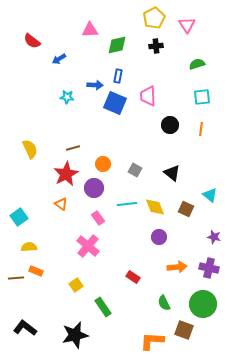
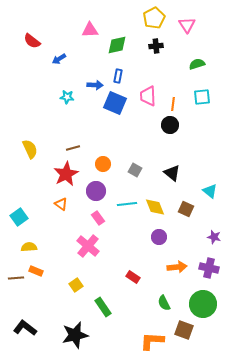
orange line at (201, 129): moved 28 px left, 25 px up
purple circle at (94, 188): moved 2 px right, 3 px down
cyan triangle at (210, 195): moved 4 px up
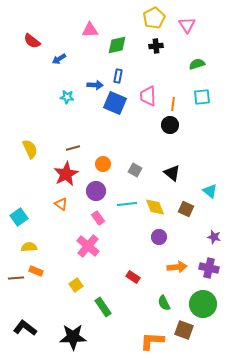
black star at (75, 335): moved 2 px left, 2 px down; rotated 12 degrees clockwise
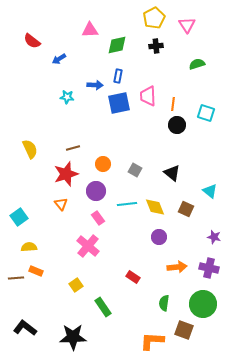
cyan square at (202, 97): moved 4 px right, 16 px down; rotated 24 degrees clockwise
blue square at (115, 103): moved 4 px right; rotated 35 degrees counterclockwise
black circle at (170, 125): moved 7 px right
red star at (66, 174): rotated 10 degrees clockwise
orange triangle at (61, 204): rotated 16 degrees clockwise
green semicircle at (164, 303): rotated 35 degrees clockwise
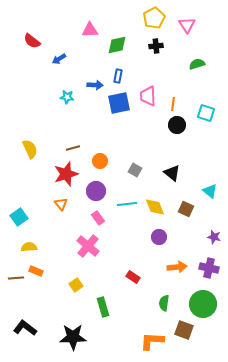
orange circle at (103, 164): moved 3 px left, 3 px up
green rectangle at (103, 307): rotated 18 degrees clockwise
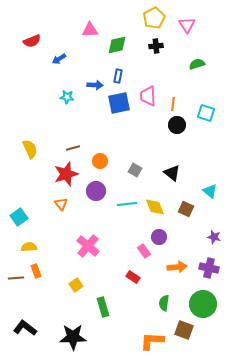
red semicircle at (32, 41): rotated 60 degrees counterclockwise
pink rectangle at (98, 218): moved 46 px right, 33 px down
orange rectangle at (36, 271): rotated 48 degrees clockwise
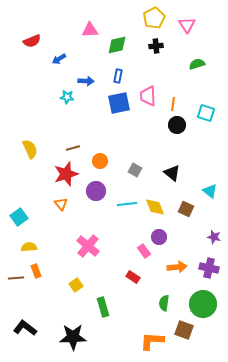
blue arrow at (95, 85): moved 9 px left, 4 px up
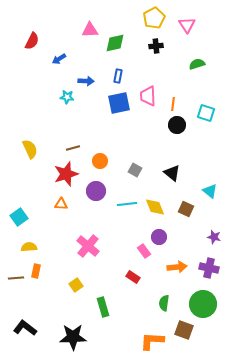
red semicircle at (32, 41): rotated 42 degrees counterclockwise
green diamond at (117, 45): moved 2 px left, 2 px up
orange triangle at (61, 204): rotated 48 degrees counterclockwise
orange rectangle at (36, 271): rotated 32 degrees clockwise
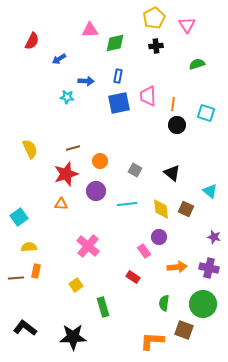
yellow diamond at (155, 207): moved 6 px right, 2 px down; rotated 15 degrees clockwise
